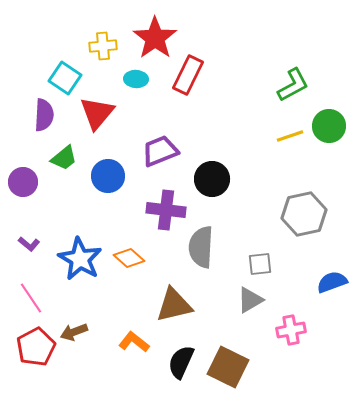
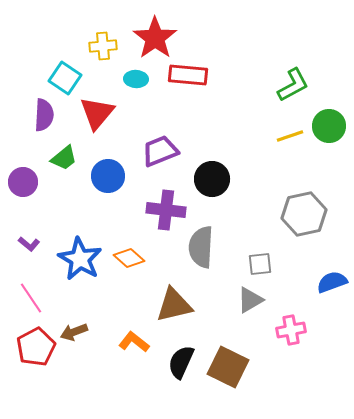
red rectangle: rotated 69 degrees clockwise
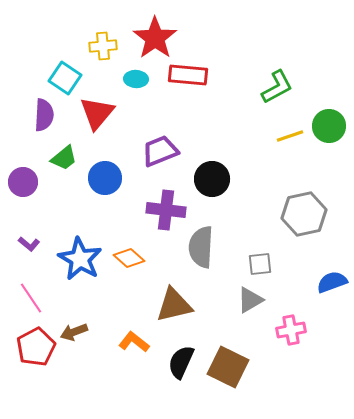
green L-shape: moved 16 px left, 2 px down
blue circle: moved 3 px left, 2 px down
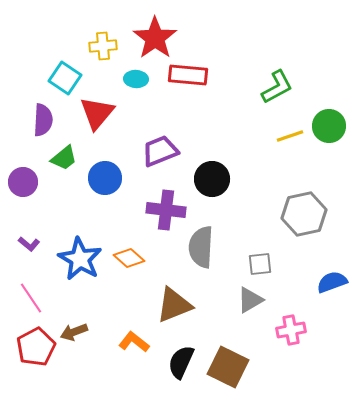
purple semicircle: moved 1 px left, 5 px down
brown triangle: rotated 9 degrees counterclockwise
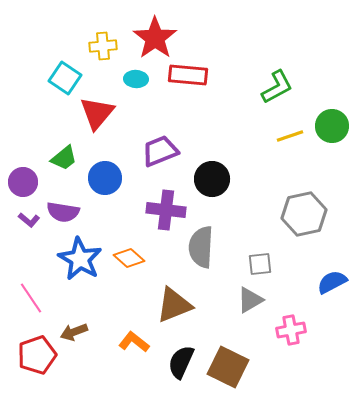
purple semicircle: moved 20 px right, 92 px down; rotated 96 degrees clockwise
green circle: moved 3 px right
purple L-shape: moved 24 px up
blue semicircle: rotated 8 degrees counterclockwise
red pentagon: moved 1 px right, 8 px down; rotated 9 degrees clockwise
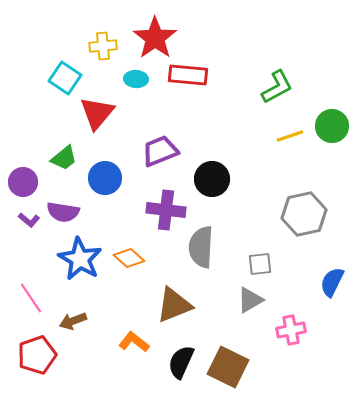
blue semicircle: rotated 36 degrees counterclockwise
brown arrow: moved 1 px left, 11 px up
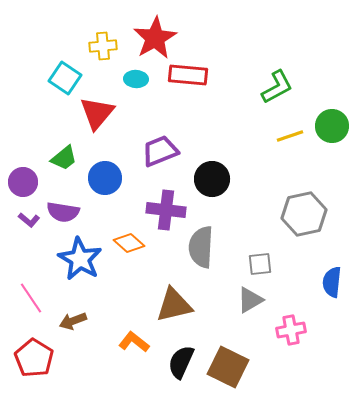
red star: rotated 6 degrees clockwise
orange diamond: moved 15 px up
blue semicircle: rotated 20 degrees counterclockwise
brown triangle: rotated 9 degrees clockwise
red pentagon: moved 3 px left, 3 px down; rotated 21 degrees counterclockwise
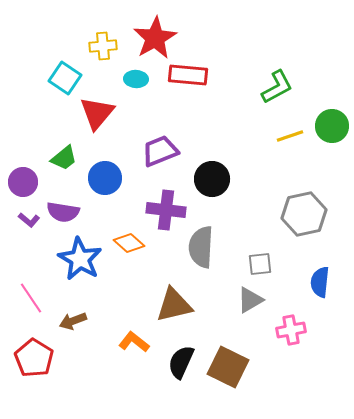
blue semicircle: moved 12 px left
